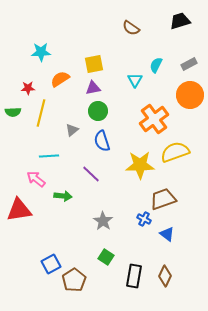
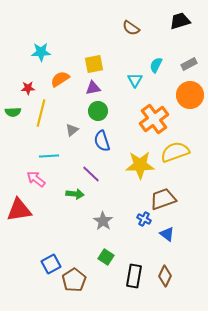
green arrow: moved 12 px right, 2 px up
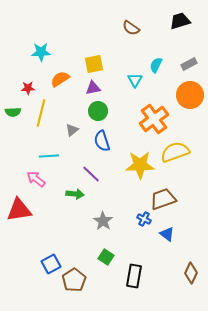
brown diamond: moved 26 px right, 3 px up
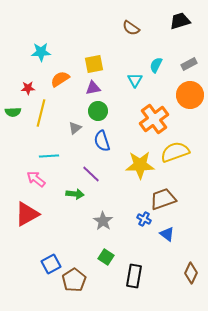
gray triangle: moved 3 px right, 2 px up
red triangle: moved 8 px right, 4 px down; rotated 20 degrees counterclockwise
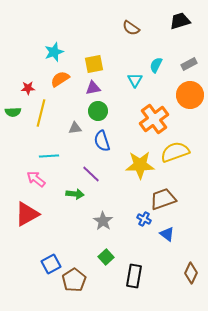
cyan star: moved 13 px right; rotated 18 degrees counterclockwise
gray triangle: rotated 32 degrees clockwise
green square: rotated 14 degrees clockwise
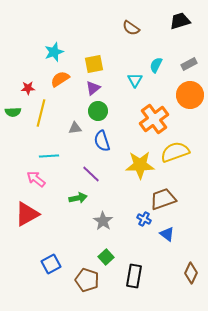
purple triangle: rotated 28 degrees counterclockwise
green arrow: moved 3 px right, 4 px down; rotated 18 degrees counterclockwise
brown pentagon: moved 13 px right; rotated 20 degrees counterclockwise
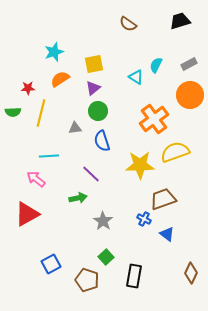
brown semicircle: moved 3 px left, 4 px up
cyan triangle: moved 1 px right, 3 px up; rotated 28 degrees counterclockwise
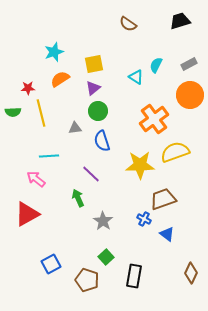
yellow line: rotated 28 degrees counterclockwise
green arrow: rotated 102 degrees counterclockwise
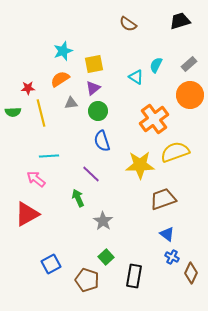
cyan star: moved 9 px right, 1 px up
gray rectangle: rotated 14 degrees counterclockwise
gray triangle: moved 4 px left, 25 px up
blue cross: moved 28 px right, 38 px down
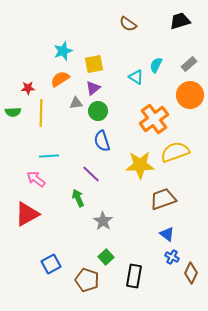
gray triangle: moved 5 px right
yellow line: rotated 16 degrees clockwise
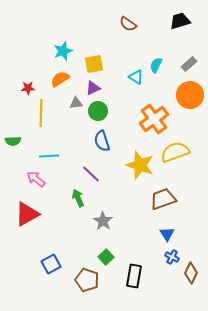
purple triangle: rotated 14 degrees clockwise
green semicircle: moved 29 px down
yellow star: rotated 20 degrees clockwise
blue triangle: rotated 21 degrees clockwise
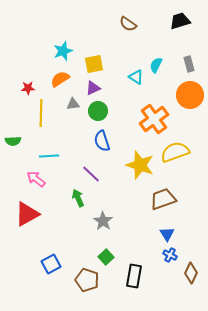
gray rectangle: rotated 63 degrees counterclockwise
gray triangle: moved 3 px left, 1 px down
blue cross: moved 2 px left, 2 px up
